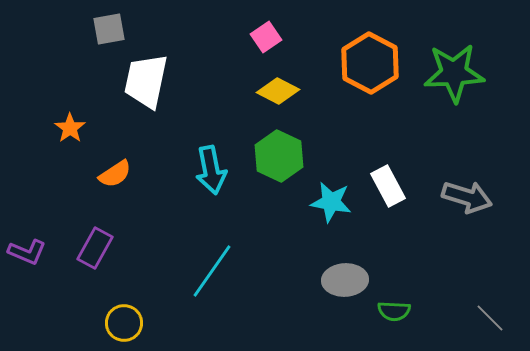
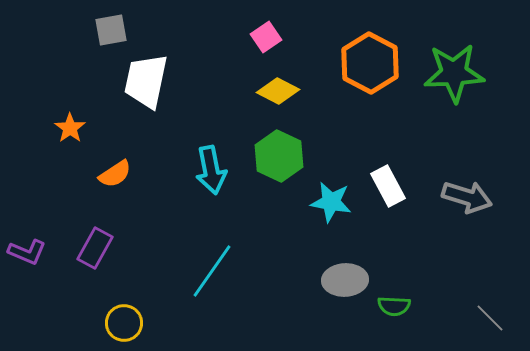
gray square: moved 2 px right, 1 px down
green semicircle: moved 5 px up
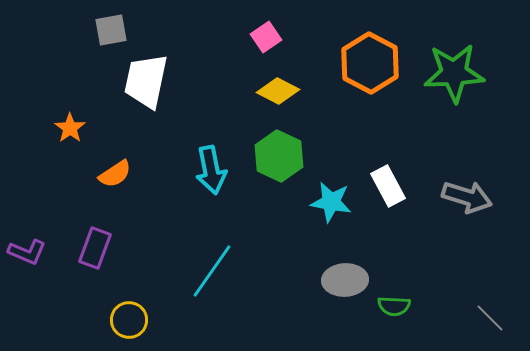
purple rectangle: rotated 9 degrees counterclockwise
yellow circle: moved 5 px right, 3 px up
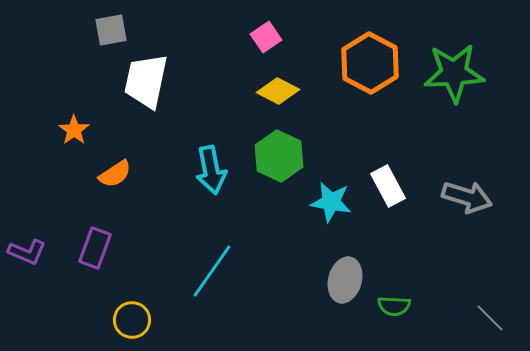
orange star: moved 4 px right, 2 px down
gray ellipse: rotated 72 degrees counterclockwise
yellow circle: moved 3 px right
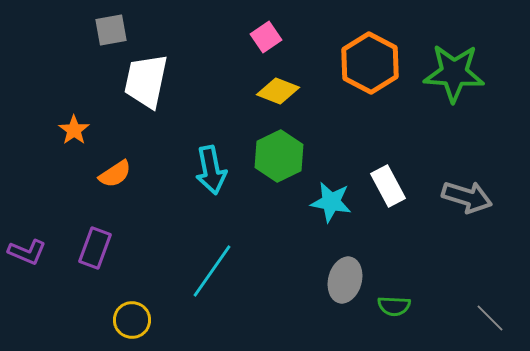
green star: rotated 6 degrees clockwise
yellow diamond: rotated 6 degrees counterclockwise
green hexagon: rotated 9 degrees clockwise
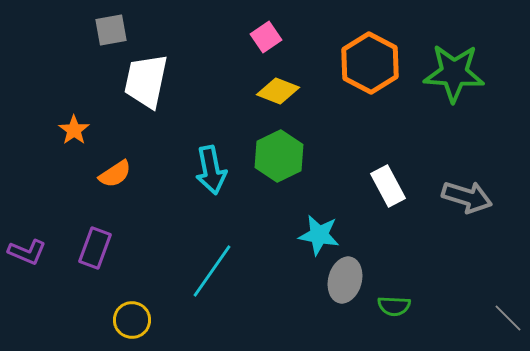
cyan star: moved 12 px left, 33 px down
gray line: moved 18 px right
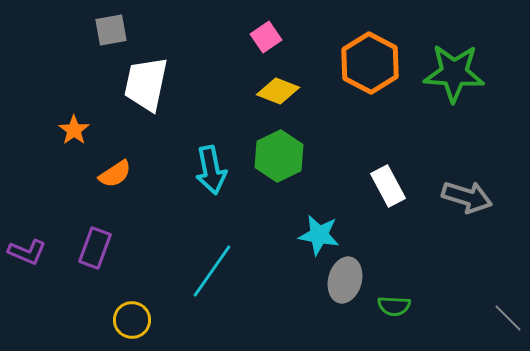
white trapezoid: moved 3 px down
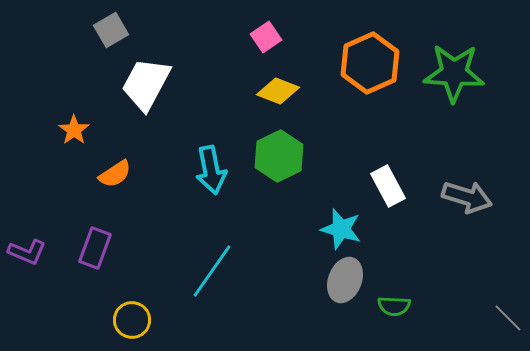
gray square: rotated 20 degrees counterclockwise
orange hexagon: rotated 8 degrees clockwise
white trapezoid: rotated 16 degrees clockwise
cyan star: moved 22 px right, 6 px up; rotated 6 degrees clockwise
gray ellipse: rotated 6 degrees clockwise
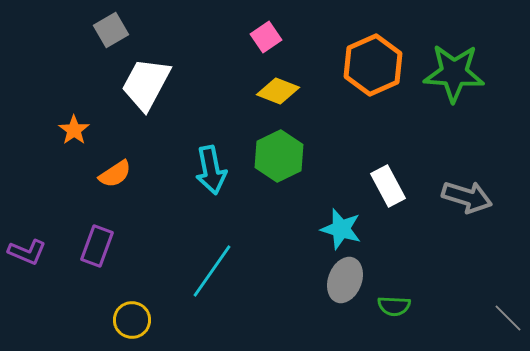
orange hexagon: moved 3 px right, 2 px down
purple rectangle: moved 2 px right, 2 px up
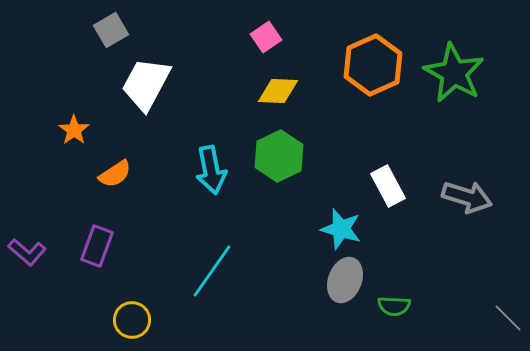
green star: rotated 26 degrees clockwise
yellow diamond: rotated 18 degrees counterclockwise
purple L-shape: rotated 18 degrees clockwise
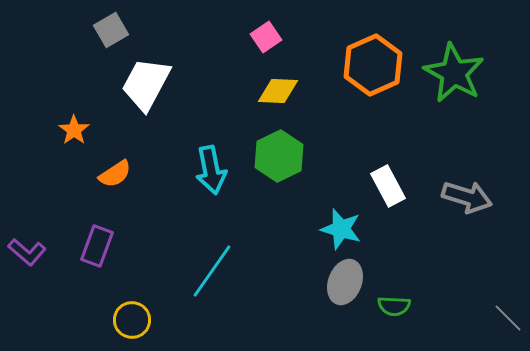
gray ellipse: moved 2 px down
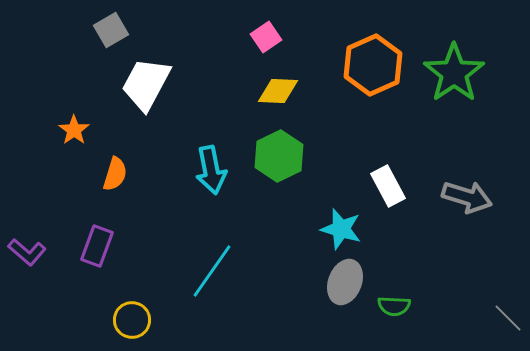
green star: rotated 8 degrees clockwise
orange semicircle: rotated 40 degrees counterclockwise
